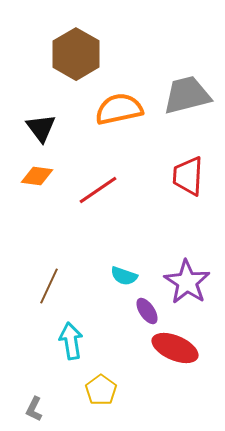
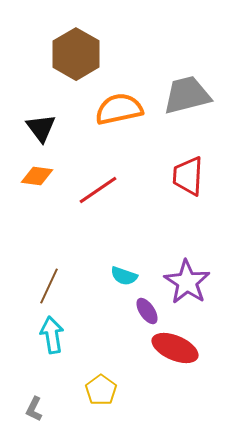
cyan arrow: moved 19 px left, 6 px up
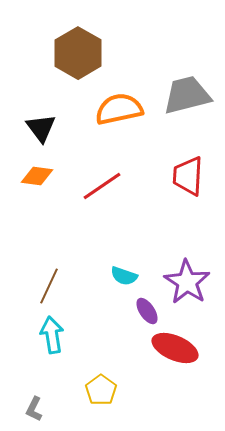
brown hexagon: moved 2 px right, 1 px up
red line: moved 4 px right, 4 px up
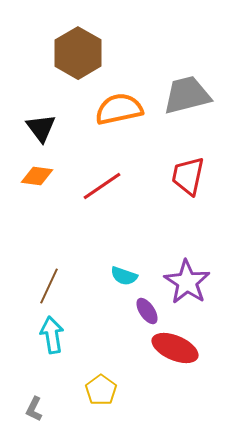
red trapezoid: rotated 9 degrees clockwise
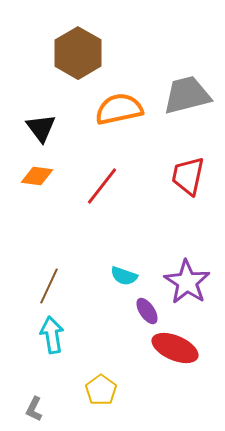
red line: rotated 18 degrees counterclockwise
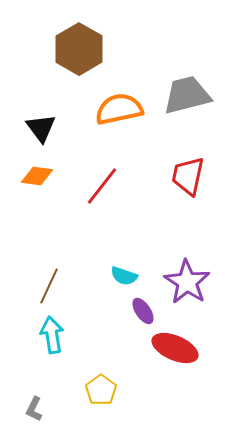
brown hexagon: moved 1 px right, 4 px up
purple ellipse: moved 4 px left
